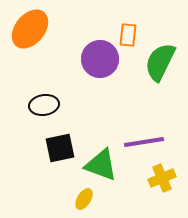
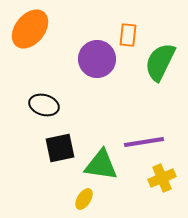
purple circle: moved 3 px left
black ellipse: rotated 24 degrees clockwise
green triangle: rotated 12 degrees counterclockwise
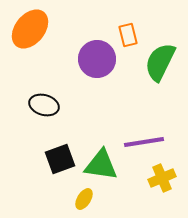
orange rectangle: rotated 20 degrees counterclockwise
black square: moved 11 px down; rotated 8 degrees counterclockwise
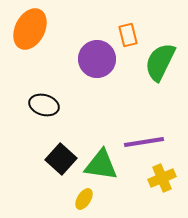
orange ellipse: rotated 12 degrees counterclockwise
black square: moved 1 px right; rotated 28 degrees counterclockwise
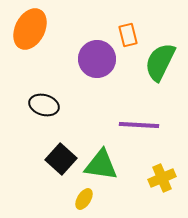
purple line: moved 5 px left, 17 px up; rotated 12 degrees clockwise
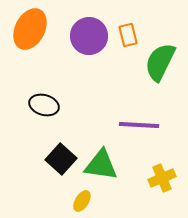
purple circle: moved 8 px left, 23 px up
yellow ellipse: moved 2 px left, 2 px down
